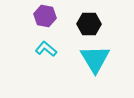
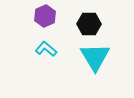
purple hexagon: rotated 25 degrees clockwise
cyan triangle: moved 2 px up
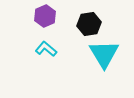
black hexagon: rotated 10 degrees counterclockwise
cyan triangle: moved 9 px right, 3 px up
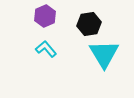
cyan L-shape: rotated 10 degrees clockwise
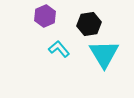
cyan L-shape: moved 13 px right
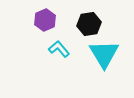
purple hexagon: moved 4 px down
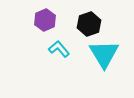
black hexagon: rotated 10 degrees counterclockwise
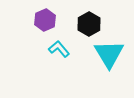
black hexagon: rotated 10 degrees counterclockwise
cyan triangle: moved 5 px right
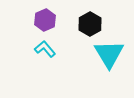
black hexagon: moved 1 px right
cyan L-shape: moved 14 px left
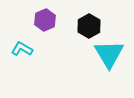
black hexagon: moved 1 px left, 2 px down
cyan L-shape: moved 23 px left; rotated 20 degrees counterclockwise
